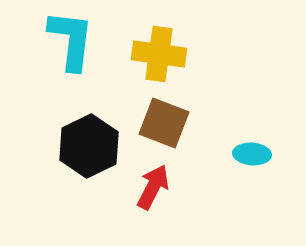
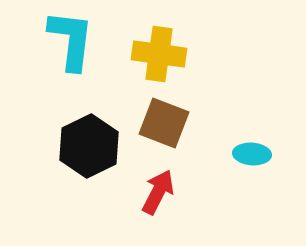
red arrow: moved 5 px right, 5 px down
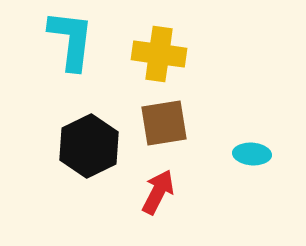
brown square: rotated 30 degrees counterclockwise
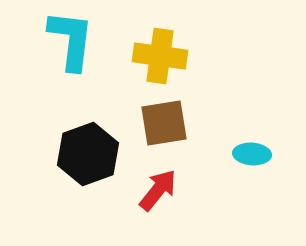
yellow cross: moved 1 px right, 2 px down
black hexagon: moved 1 px left, 8 px down; rotated 6 degrees clockwise
red arrow: moved 2 px up; rotated 12 degrees clockwise
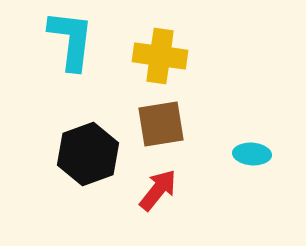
brown square: moved 3 px left, 1 px down
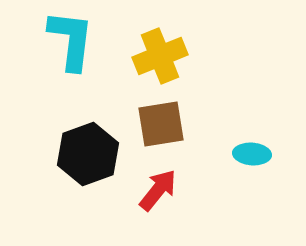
yellow cross: rotated 30 degrees counterclockwise
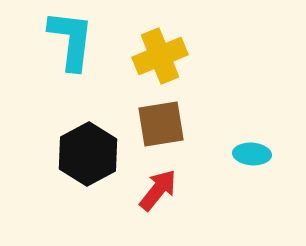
black hexagon: rotated 8 degrees counterclockwise
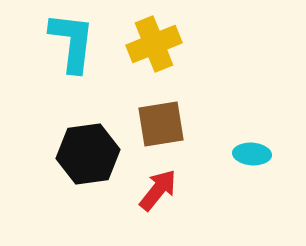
cyan L-shape: moved 1 px right, 2 px down
yellow cross: moved 6 px left, 12 px up
black hexagon: rotated 20 degrees clockwise
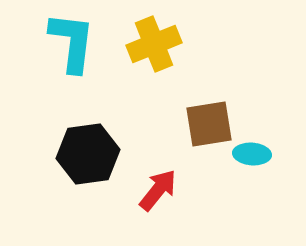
brown square: moved 48 px right
